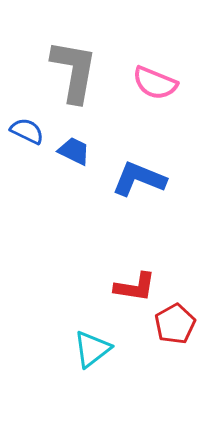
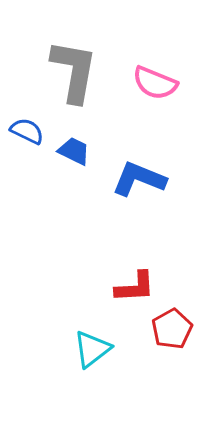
red L-shape: rotated 12 degrees counterclockwise
red pentagon: moved 3 px left, 5 px down
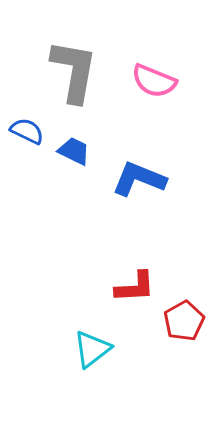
pink semicircle: moved 1 px left, 2 px up
red pentagon: moved 12 px right, 8 px up
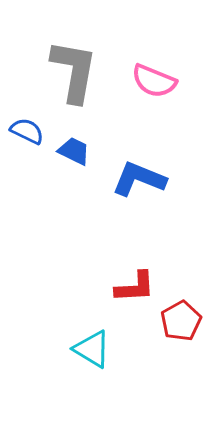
red pentagon: moved 3 px left
cyan triangle: rotated 51 degrees counterclockwise
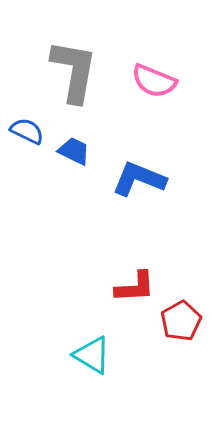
cyan triangle: moved 6 px down
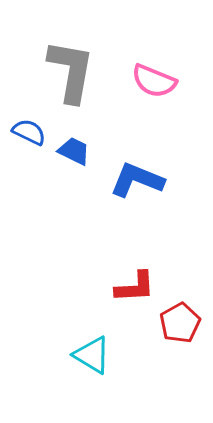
gray L-shape: moved 3 px left
blue semicircle: moved 2 px right, 1 px down
blue L-shape: moved 2 px left, 1 px down
red pentagon: moved 1 px left, 2 px down
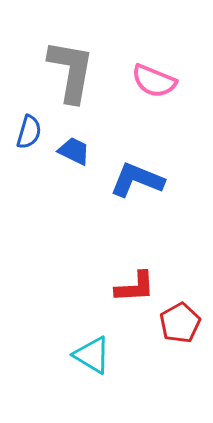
blue semicircle: rotated 80 degrees clockwise
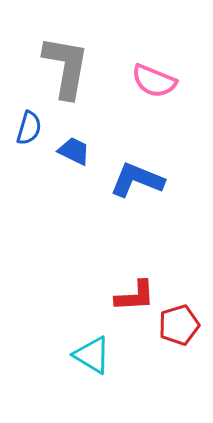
gray L-shape: moved 5 px left, 4 px up
blue semicircle: moved 4 px up
red L-shape: moved 9 px down
red pentagon: moved 1 px left, 2 px down; rotated 12 degrees clockwise
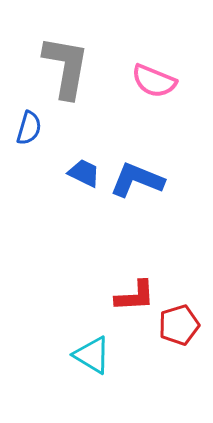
blue trapezoid: moved 10 px right, 22 px down
